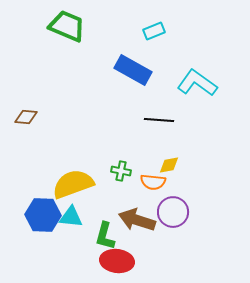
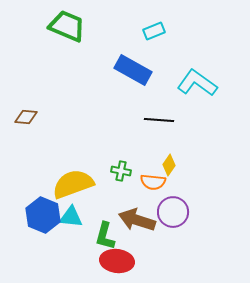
yellow diamond: rotated 45 degrees counterclockwise
blue hexagon: rotated 20 degrees clockwise
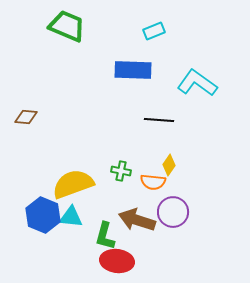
blue rectangle: rotated 27 degrees counterclockwise
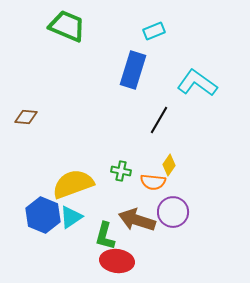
blue rectangle: rotated 75 degrees counterclockwise
black line: rotated 64 degrees counterclockwise
cyan triangle: rotated 40 degrees counterclockwise
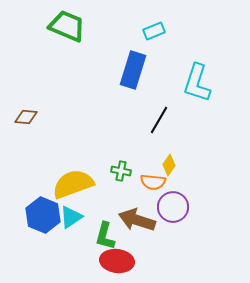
cyan L-shape: rotated 108 degrees counterclockwise
purple circle: moved 5 px up
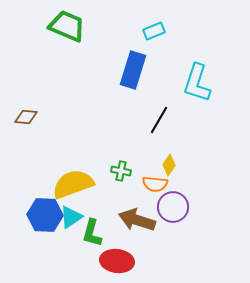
orange semicircle: moved 2 px right, 2 px down
blue hexagon: moved 2 px right; rotated 20 degrees counterclockwise
green L-shape: moved 13 px left, 3 px up
